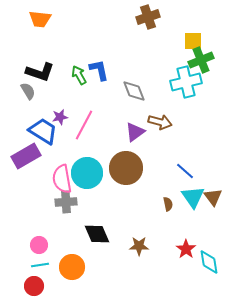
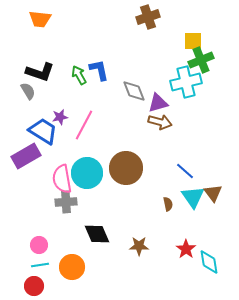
purple triangle: moved 23 px right, 29 px up; rotated 20 degrees clockwise
brown triangle: moved 4 px up
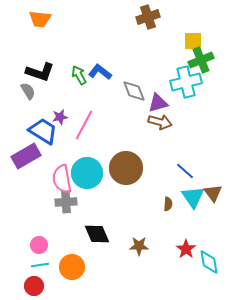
blue L-shape: moved 1 px right, 2 px down; rotated 40 degrees counterclockwise
brown semicircle: rotated 16 degrees clockwise
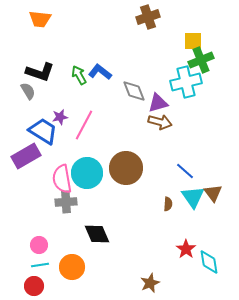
brown star: moved 11 px right, 37 px down; rotated 24 degrees counterclockwise
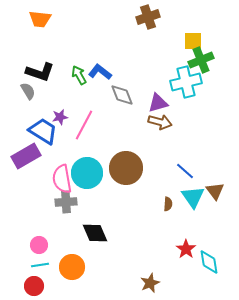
gray diamond: moved 12 px left, 4 px down
brown triangle: moved 2 px right, 2 px up
black diamond: moved 2 px left, 1 px up
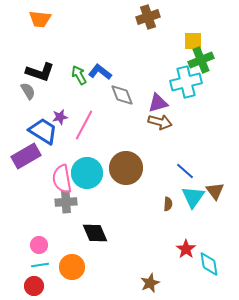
cyan triangle: rotated 10 degrees clockwise
cyan diamond: moved 2 px down
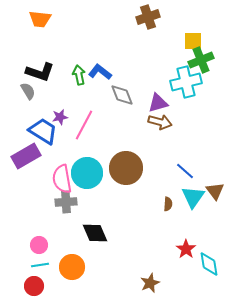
green arrow: rotated 18 degrees clockwise
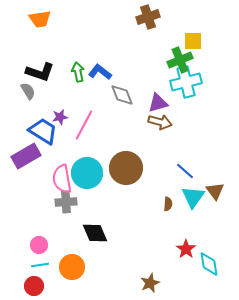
orange trapezoid: rotated 15 degrees counterclockwise
green cross: moved 21 px left
green arrow: moved 1 px left, 3 px up
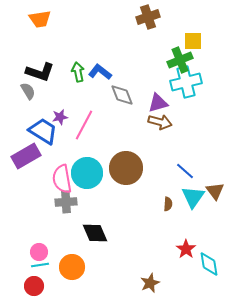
pink circle: moved 7 px down
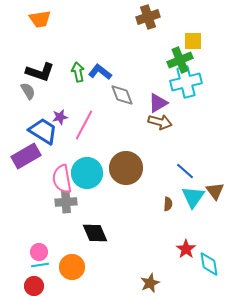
purple triangle: rotated 15 degrees counterclockwise
